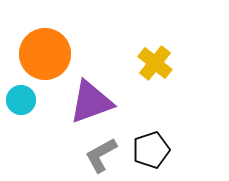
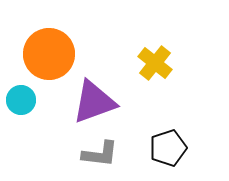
orange circle: moved 4 px right
purple triangle: moved 3 px right
black pentagon: moved 17 px right, 2 px up
gray L-shape: moved 1 px left, 1 px up; rotated 144 degrees counterclockwise
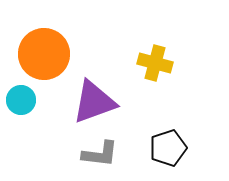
orange circle: moved 5 px left
yellow cross: rotated 24 degrees counterclockwise
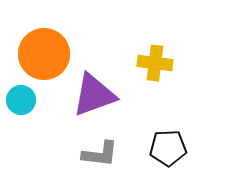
yellow cross: rotated 8 degrees counterclockwise
purple triangle: moved 7 px up
black pentagon: rotated 15 degrees clockwise
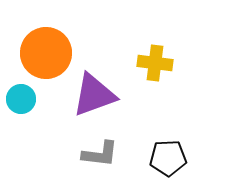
orange circle: moved 2 px right, 1 px up
cyan circle: moved 1 px up
black pentagon: moved 10 px down
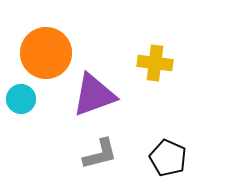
gray L-shape: rotated 21 degrees counterclockwise
black pentagon: rotated 27 degrees clockwise
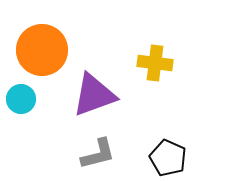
orange circle: moved 4 px left, 3 px up
gray L-shape: moved 2 px left
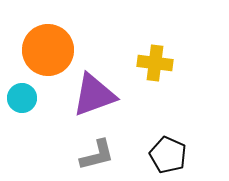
orange circle: moved 6 px right
cyan circle: moved 1 px right, 1 px up
gray L-shape: moved 1 px left, 1 px down
black pentagon: moved 3 px up
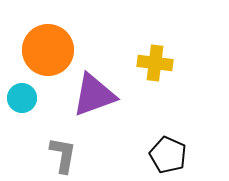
gray L-shape: moved 34 px left; rotated 66 degrees counterclockwise
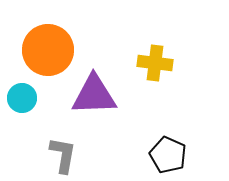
purple triangle: rotated 18 degrees clockwise
